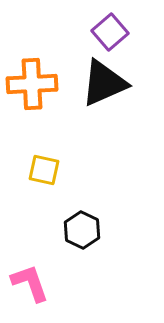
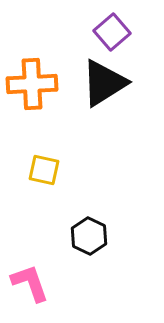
purple square: moved 2 px right
black triangle: rotated 8 degrees counterclockwise
black hexagon: moved 7 px right, 6 px down
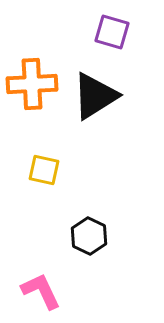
purple square: rotated 33 degrees counterclockwise
black triangle: moved 9 px left, 13 px down
pink L-shape: moved 11 px right, 8 px down; rotated 6 degrees counterclockwise
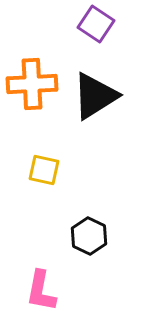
purple square: moved 16 px left, 8 px up; rotated 18 degrees clockwise
pink L-shape: rotated 144 degrees counterclockwise
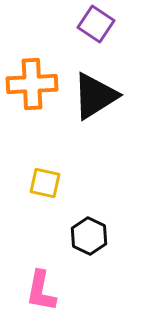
yellow square: moved 1 px right, 13 px down
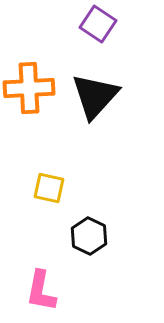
purple square: moved 2 px right
orange cross: moved 3 px left, 4 px down
black triangle: rotated 16 degrees counterclockwise
yellow square: moved 4 px right, 5 px down
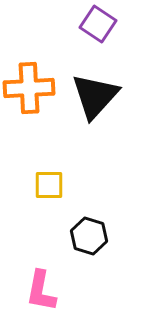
yellow square: moved 3 px up; rotated 12 degrees counterclockwise
black hexagon: rotated 9 degrees counterclockwise
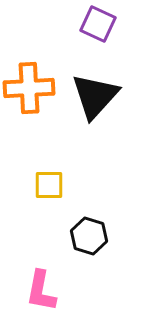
purple square: rotated 9 degrees counterclockwise
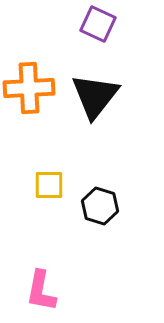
black triangle: rotated 4 degrees counterclockwise
black hexagon: moved 11 px right, 30 px up
